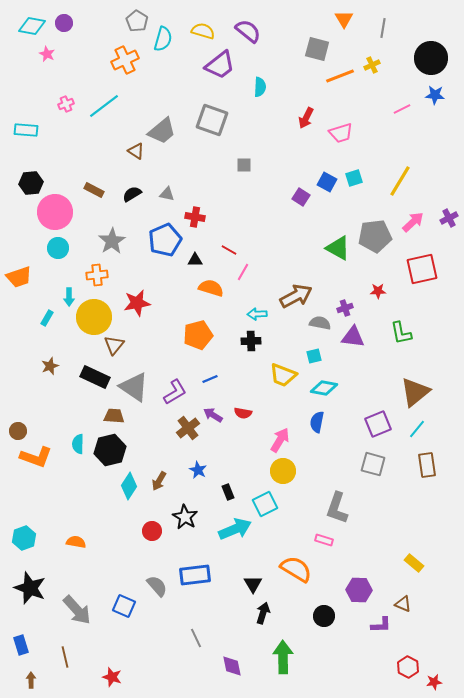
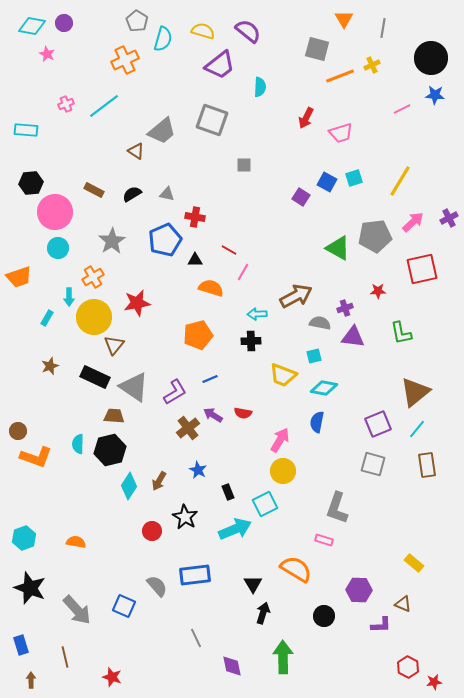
orange cross at (97, 275): moved 4 px left, 2 px down; rotated 25 degrees counterclockwise
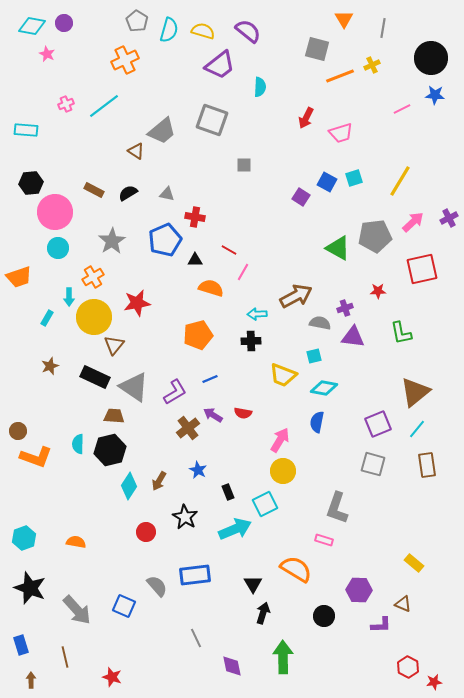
cyan semicircle at (163, 39): moved 6 px right, 9 px up
black semicircle at (132, 194): moved 4 px left, 1 px up
red circle at (152, 531): moved 6 px left, 1 px down
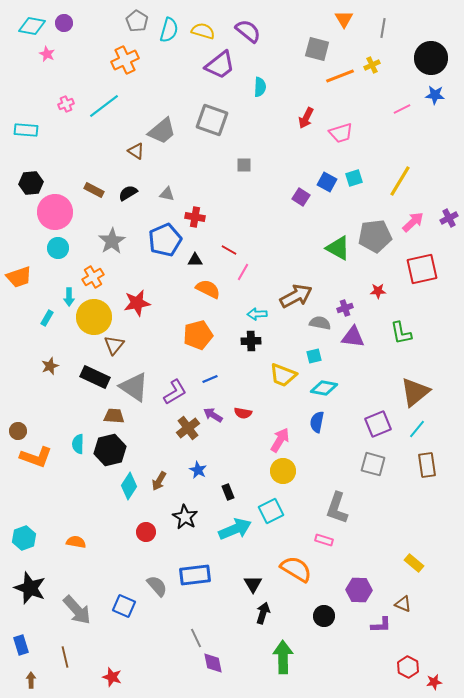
orange semicircle at (211, 288): moved 3 px left, 1 px down; rotated 10 degrees clockwise
cyan square at (265, 504): moved 6 px right, 7 px down
purple diamond at (232, 666): moved 19 px left, 3 px up
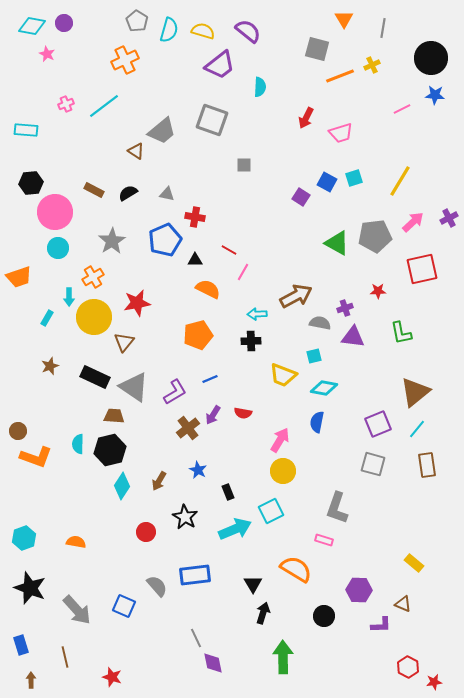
green triangle at (338, 248): moved 1 px left, 5 px up
brown triangle at (114, 345): moved 10 px right, 3 px up
purple arrow at (213, 415): rotated 90 degrees counterclockwise
cyan diamond at (129, 486): moved 7 px left
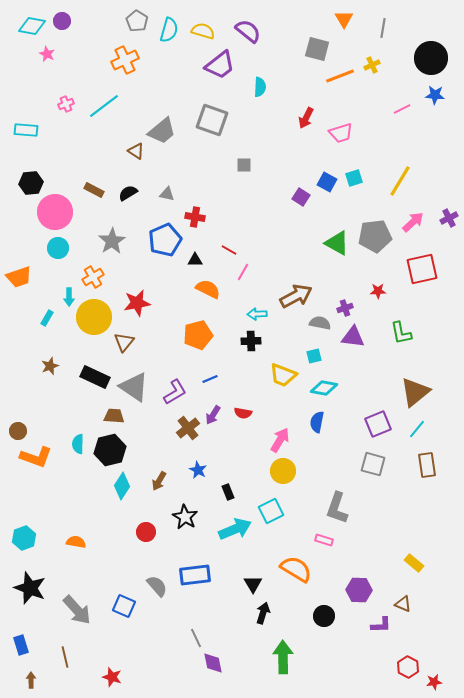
purple circle at (64, 23): moved 2 px left, 2 px up
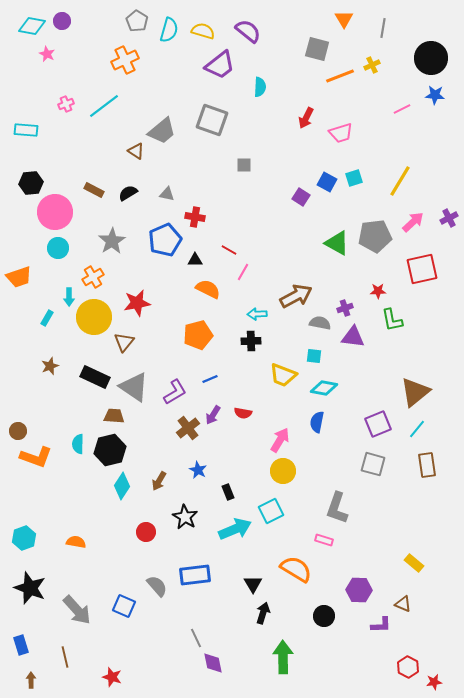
green L-shape at (401, 333): moved 9 px left, 13 px up
cyan square at (314, 356): rotated 21 degrees clockwise
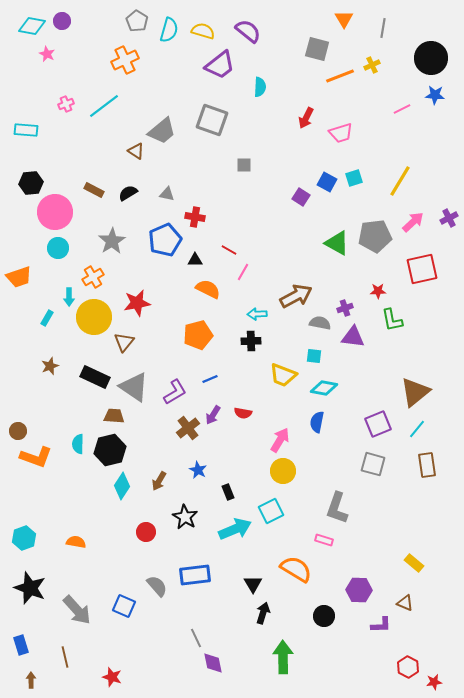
brown triangle at (403, 604): moved 2 px right, 1 px up
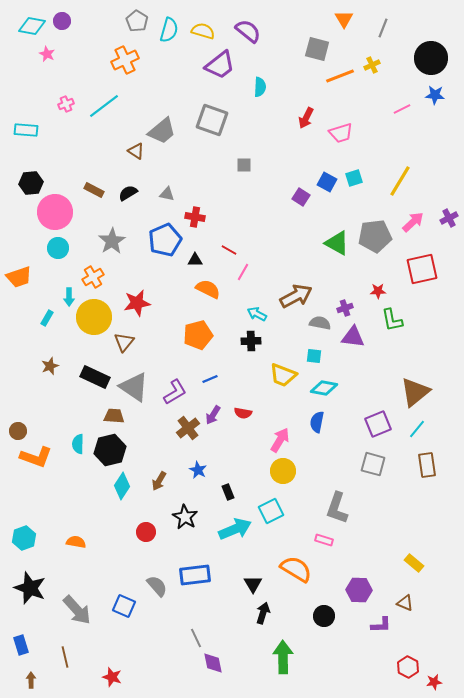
gray line at (383, 28): rotated 12 degrees clockwise
cyan arrow at (257, 314): rotated 30 degrees clockwise
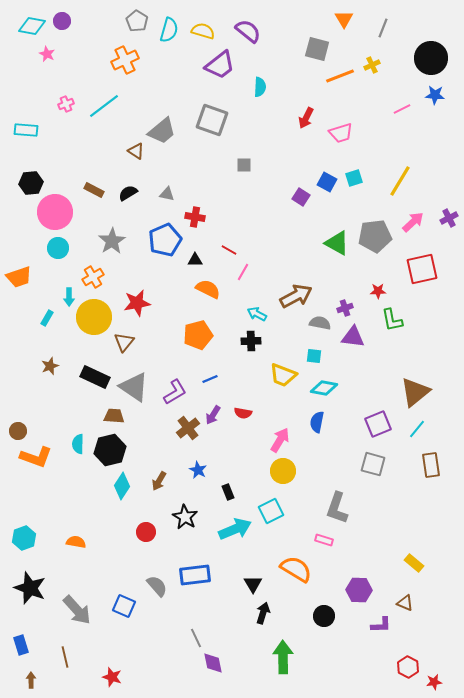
brown rectangle at (427, 465): moved 4 px right
